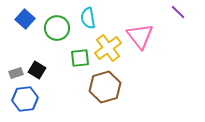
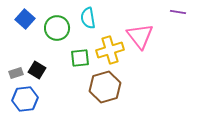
purple line: rotated 35 degrees counterclockwise
yellow cross: moved 2 px right, 2 px down; rotated 20 degrees clockwise
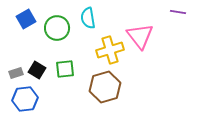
blue square: moved 1 px right; rotated 18 degrees clockwise
green square: moved 15 px left, 11 px down
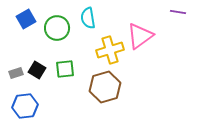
pink triangle: rotated 32 degrees clockwise
blue hexagon: moved 7 px down
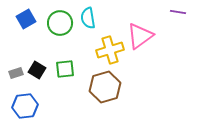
green circle: moved 3 px right, 5 px up
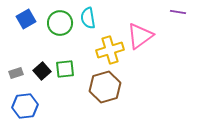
black square: moved 5 px right, 1 px down; rotated 18 degrees clockwise
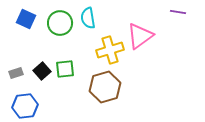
blue square: rotated 36 degrees counterclockwise
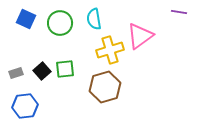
purple line: moved 1 px right
cyan semicircle: moved 6 px right, 1 px down
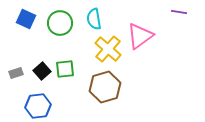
yellow cross: moved 2 px left, 1 px up; rotated 32 degrees counterclockwise
blue hexagon: moved 13 px right
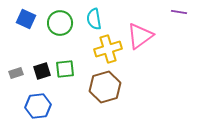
yellow cross: rotated 32 degrees clockwise
black square: rotated 24 degrees clockwise
